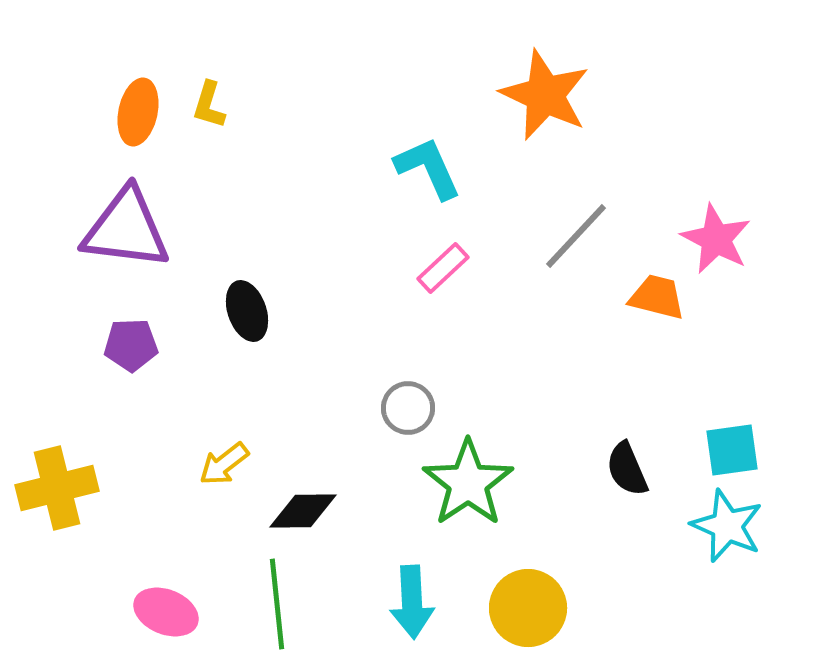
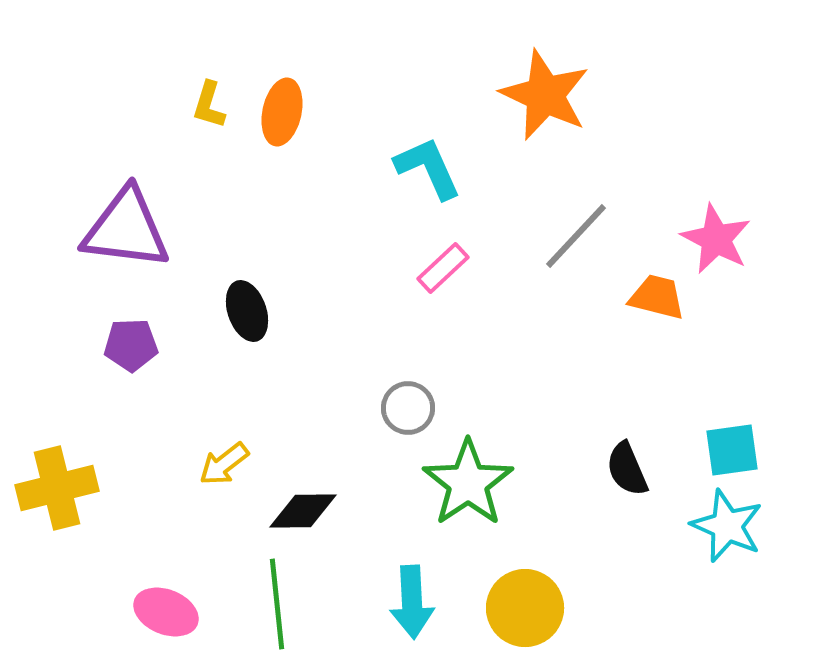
orange ellipse: moved 144 px right
yellow circle: moved 3 px left
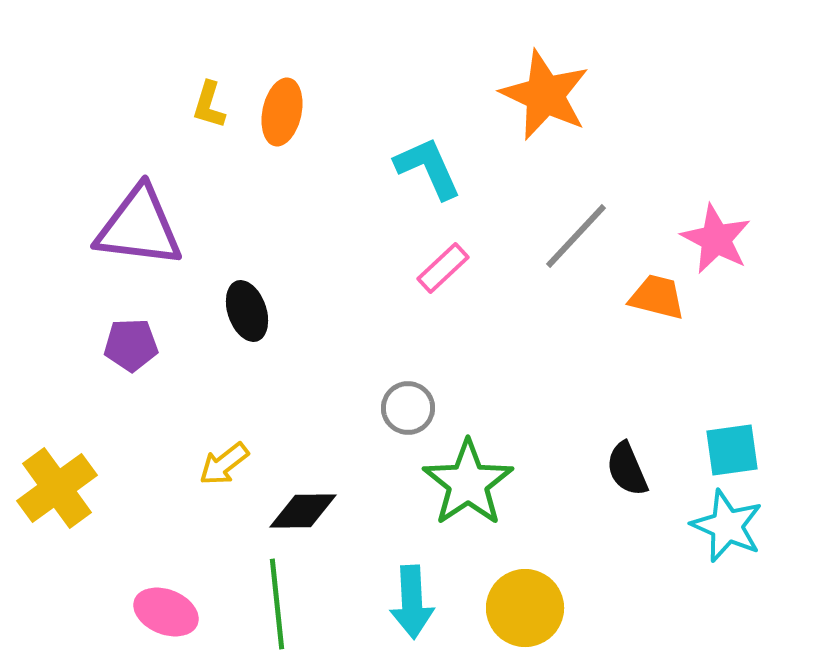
purple triangle: moved 13 px right, 2 px up
yellow cross: rotated 22 degrees counterclockwise
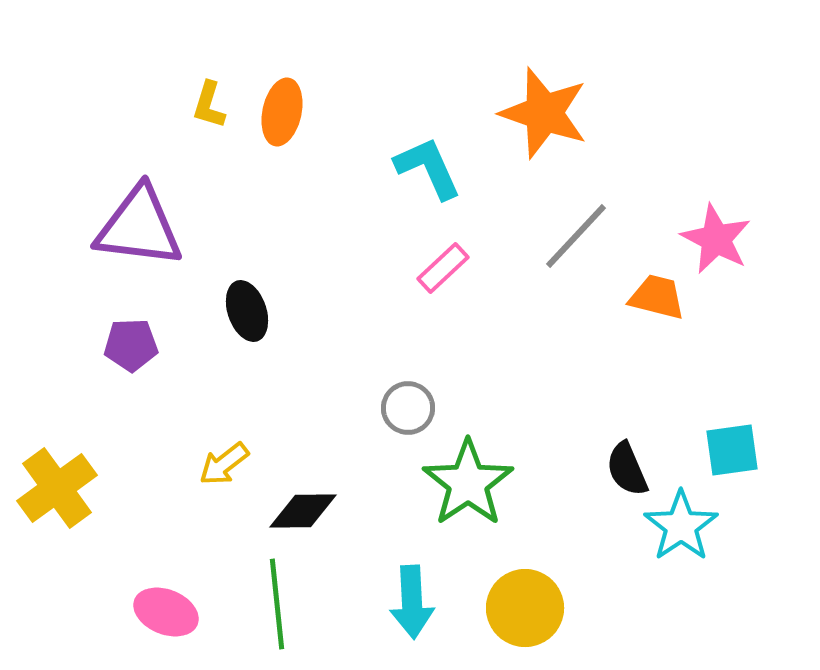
orange star: moved 1 px left, 18 px down; rotated 6 degrees counterclockwise
cyan star: moved 46 px left; rotated 14 degrees clockwise
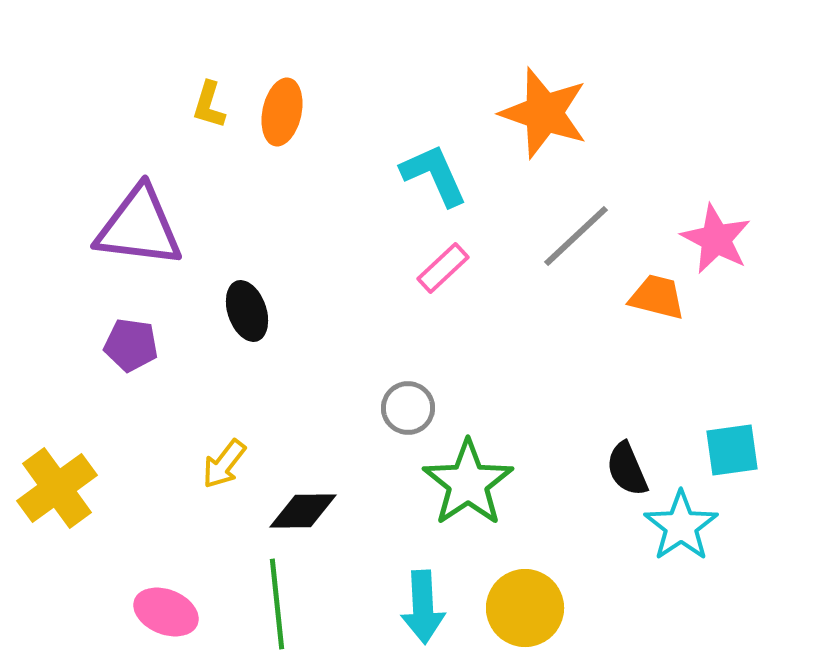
cyan L-shape: moved 6 px right, 7 px down
gray line: rotated 4 degrees clockwise
purple pentagon: rotated 10 degrees clockwise
yellow arrow: rotated 14 degrees counterclockwise
cyan arrow: moved 11 px right, 5 px down
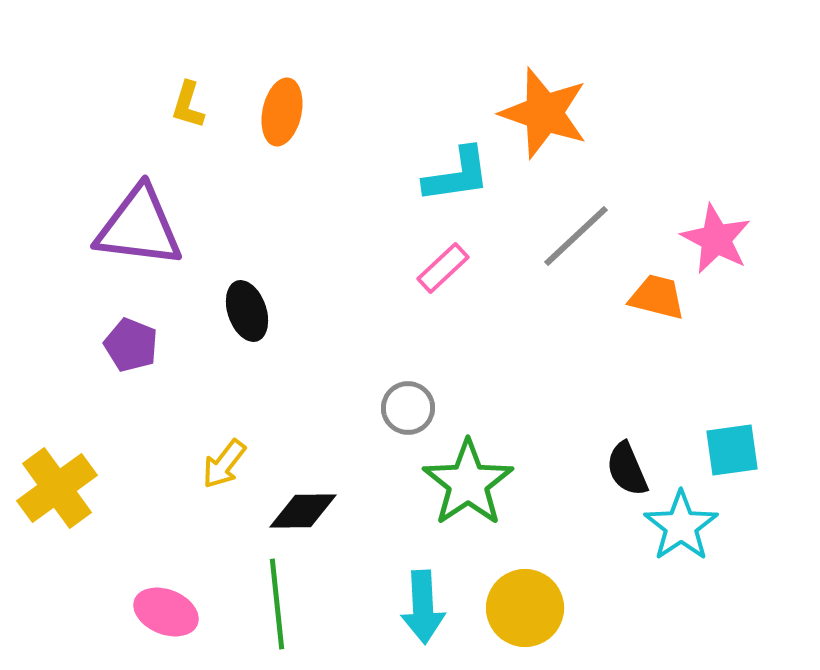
yellow L-shape: moved 21 px left
cyan L-shape: moved 23 px right; rotated 106 degrees clockwise
purple pentagon: rotated 14 degrees clockwise
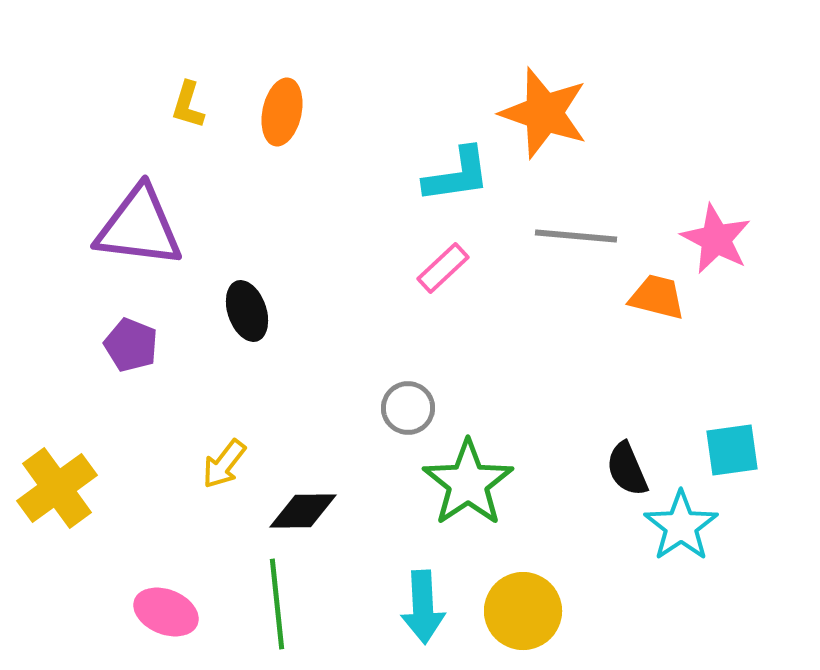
gray line: rotated 48 degrees clockwise
yellow circle: moved 2 px left, 3 px down
